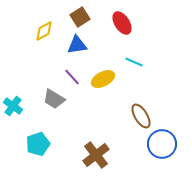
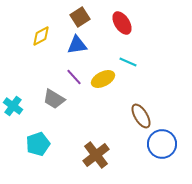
yellow diamond: moved 3 px left, 5 px down
cyan line: moved 6 px left
purple line: moved 2 px right
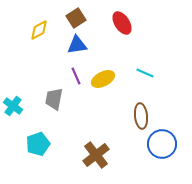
brown square: moved 4 px left, 1 px down
yellow diamond: moved 2 px left, 6 px up
cyan line: moved 17 px right, 11 px down
purple line: moved 2 px right, 1 px up; rotated 18 degrees clockwise
gray trapezoid: rotated 70 degrees clockwise
brown ellipse: rotated 25 degrees clockwise
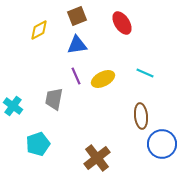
brown square: moved 1 px right, 2 px up; rotated 12 degrees clockwise
brown cross: moved 1 px right, 3 px down
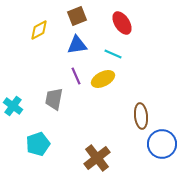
cyan line: moved 32 px left, 19 px up
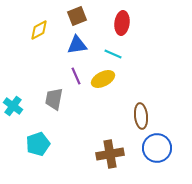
red ellipse: rotated 40 degrees clockwise
blue circle: moved 5 px left, 4 px down
brown cross: moved 13 px right, 4 px up; rotated 28 degrees clockwise
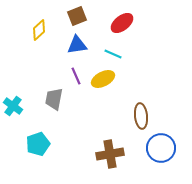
red ellipse: rotated 45 degrees clockwise
yellow diamond: rotated 15 degrees counterclockwise
blue circle: moved 4 px right
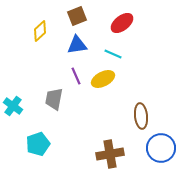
yellow diamond: moved 1 px right, 1 px down
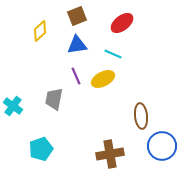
cyan pentagon: moved 3 px right, 5 px down
blue circle: moved 1 px right, 2 px up
